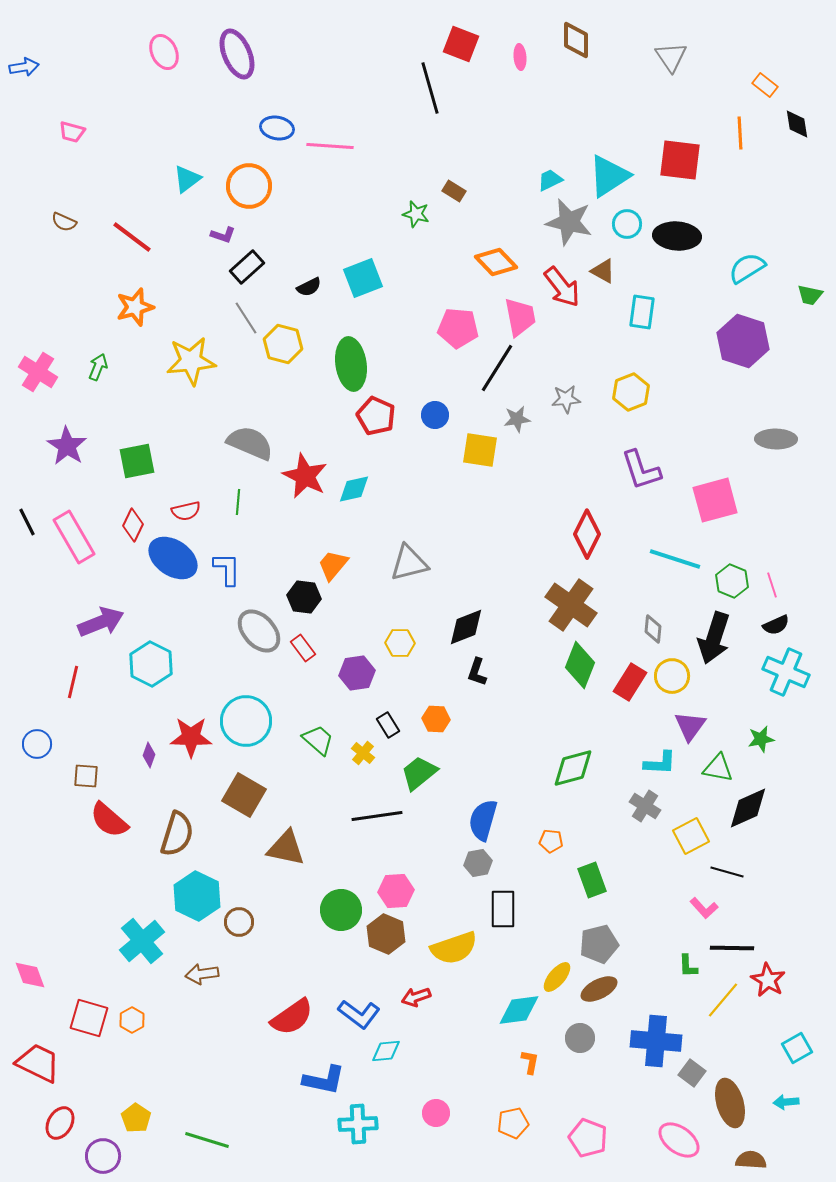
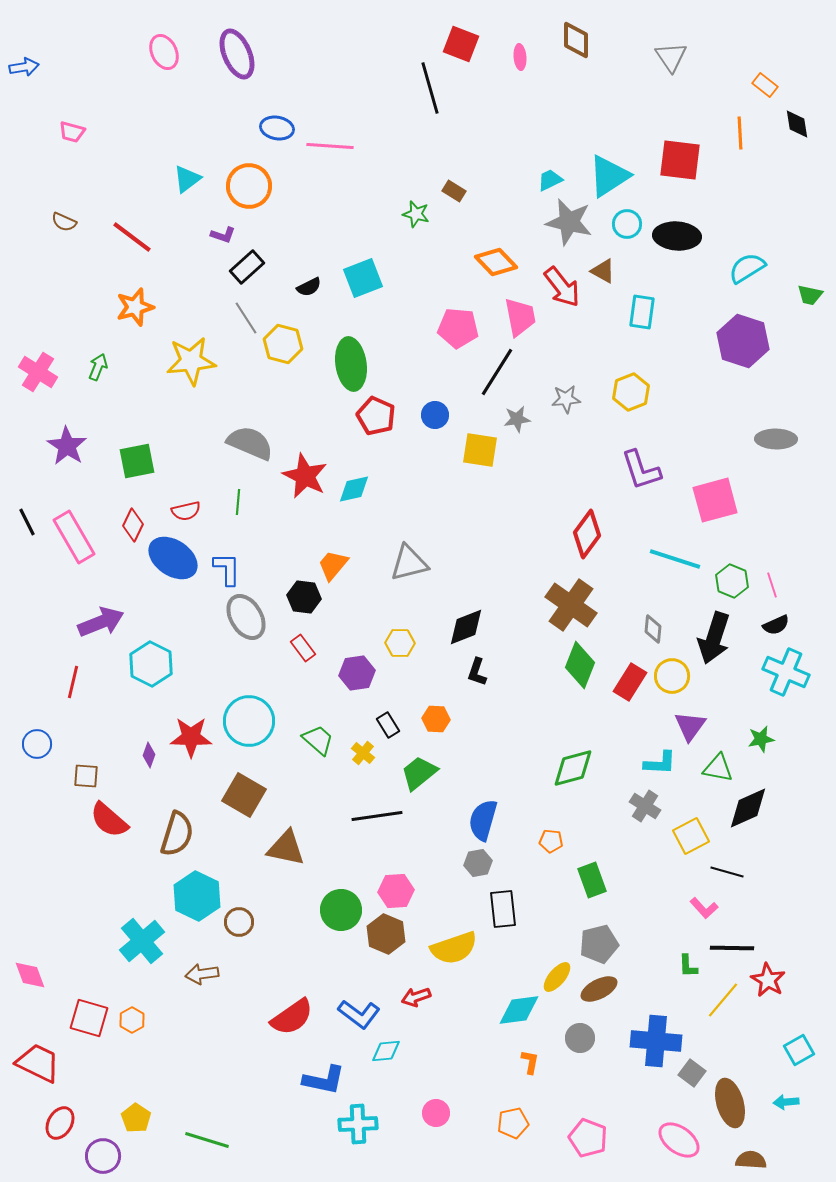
black line at (497, 368): moved 4 px down
red diamond at (587, 534): rotated 9 degrees clockwise
gray ellipse at (259, 631): moved 13 px left, 14 px up; rotated 12 degrees clockwise
cyan circle at (246, 721): moved 3 px right
black rectangle at (503, 909): rotated 6 degrees counterclockwise
cyan square at (797, 1048): moved 2 px right, 2 px down
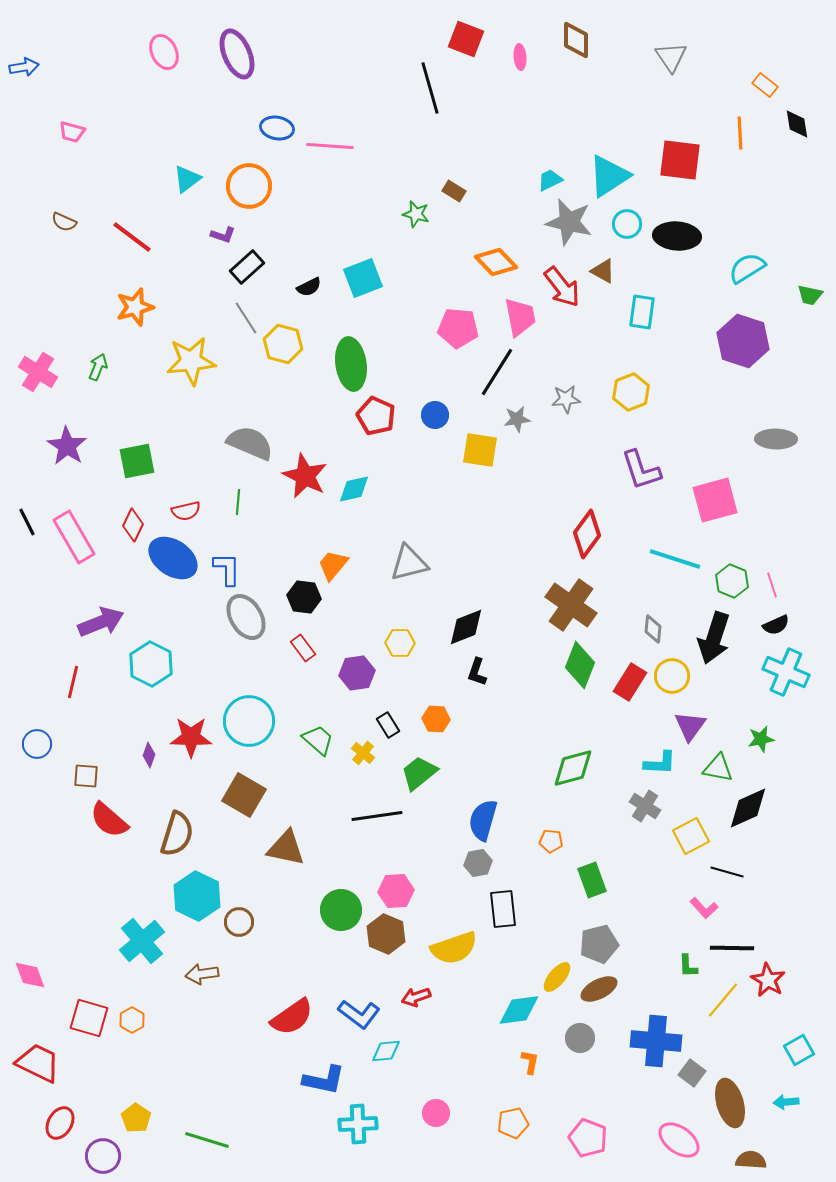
red square at (461, 44): moved 5 px right, 5 px up
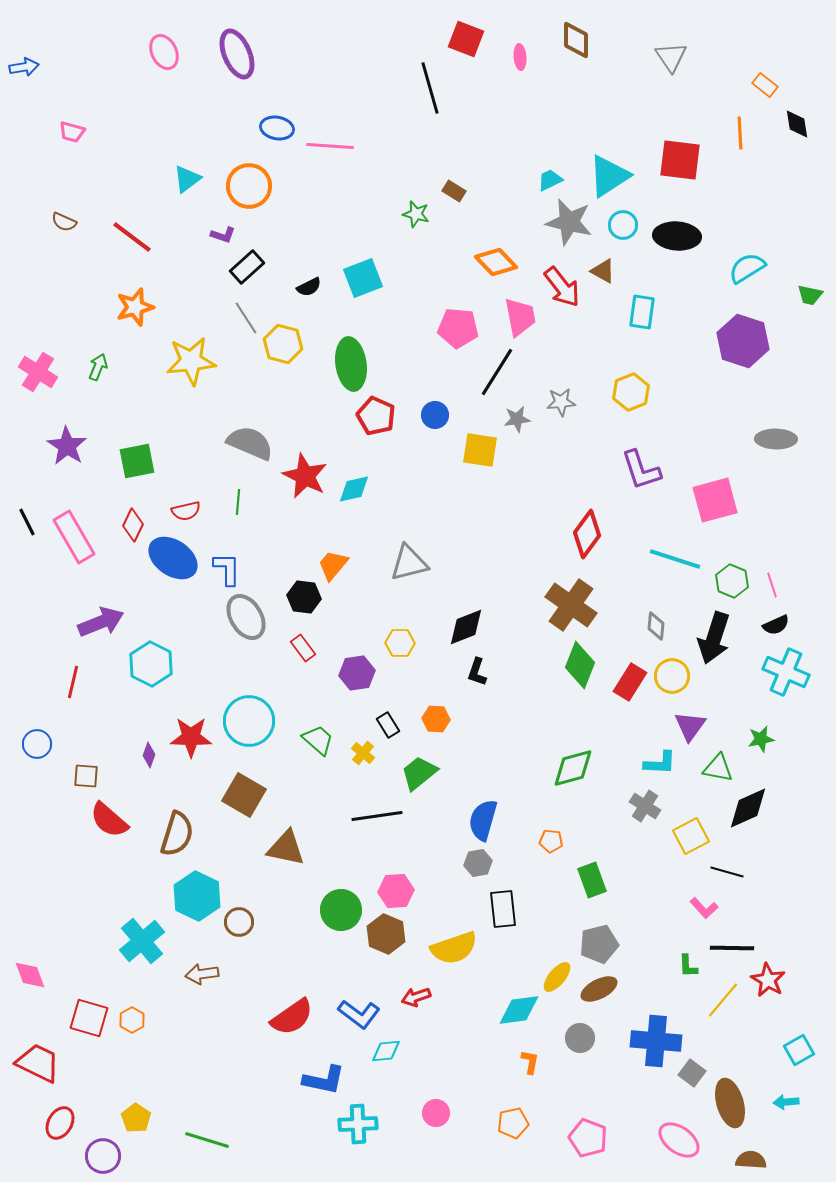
cyan circle at (627, 224): moved 4 px left, 1 px down
gray star at (566, 399): moved 5 px left, 3 px down
gray diamond at (653, 629): moved 3 px right, 3 px up
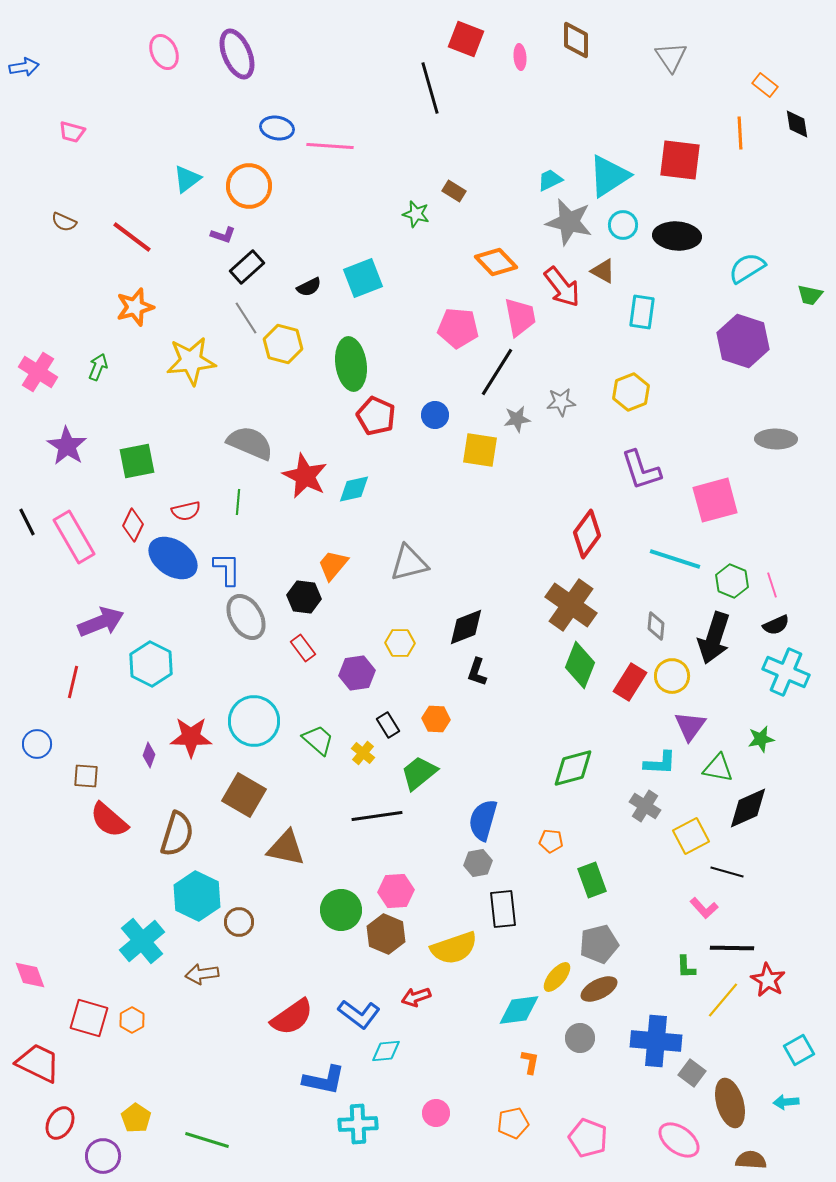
cyan circle at (249, 721): moved 5 px right
green L-shape at (688, 966): moved 2 px left, 1 px down
